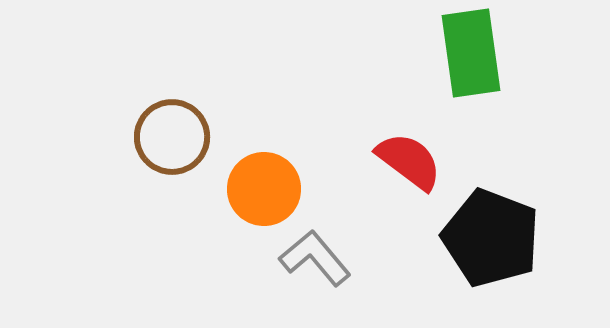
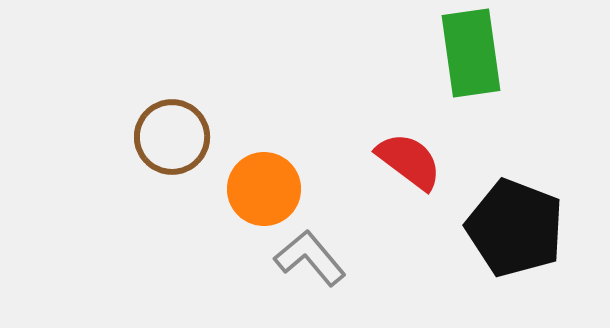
black pentagon: moved 24 px right, 10 px up
gray L-shape: moved 5 px left
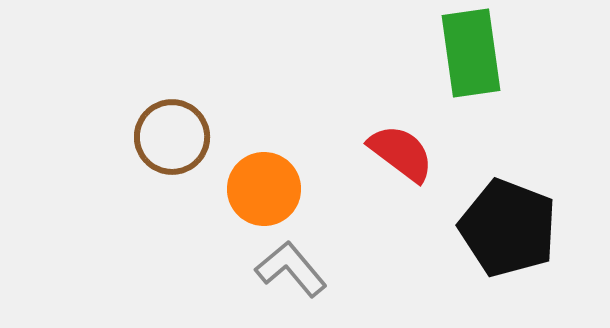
red semicircle: moved 8 px left, 8 px up
black pentagon: moved 7 px left
gray L-shape: moved 19 px left, 11 px down
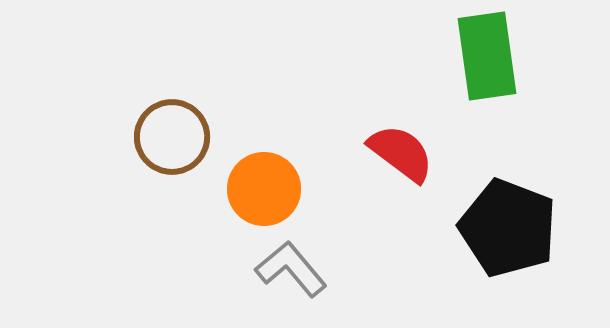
green rectangle: moved 16 px right, 3 px down
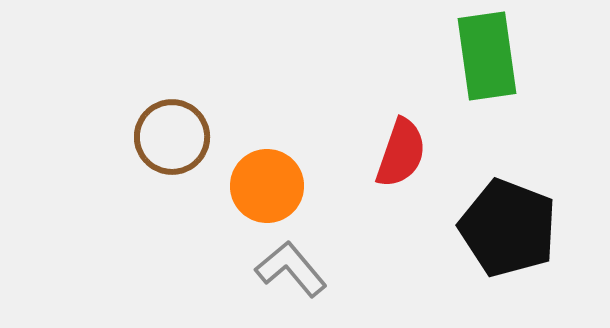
red semicircle: rotated 72 degrees clockwise
orange circle: moved 3 px right, 3 px up
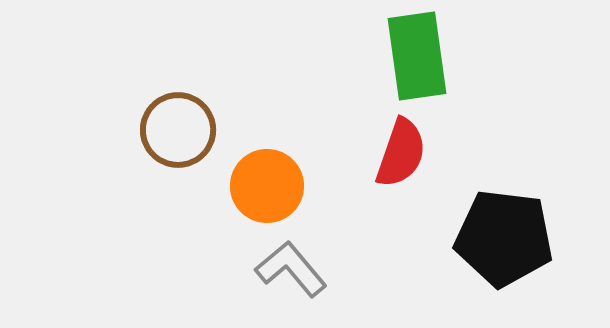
green rectangle: moved 70 px left
brown circle: moved 6 px right, 7 px up
black pentagon: moved 4 px left, 10 px down; rotated 14 degrees counterclockwise
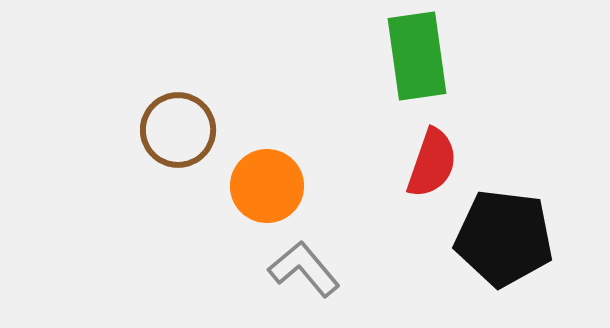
red semicircle: moved 31 px right, 10 px down
gray L-shape: moved 13 px right
